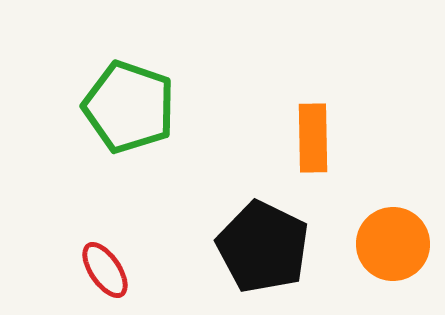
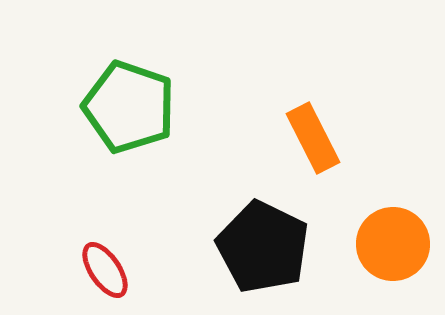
orange rectangle: rotated 26 degrees counterclockwise
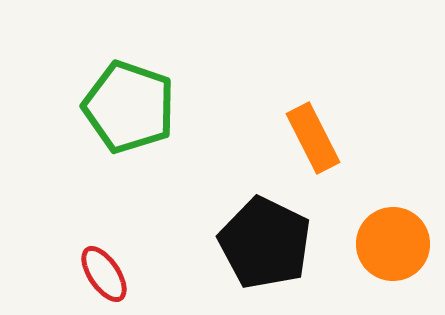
black pentagon: moved 2 px right, 4 px up
red ellipse: moved 1 px left, 4 px down
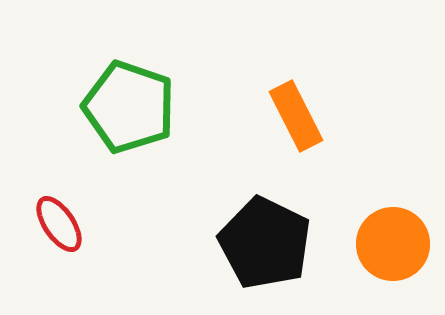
orange rectangle: moved 17 px left, 22 px up
red ellipse: moved 45 px left, 50 px up
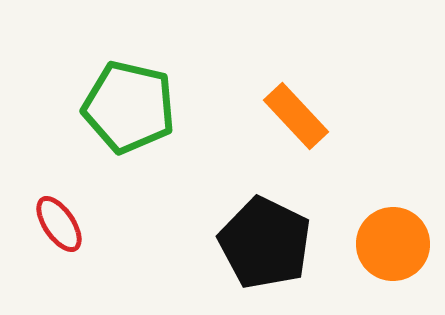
green pentagon: rotated 6 degrees counterclockwise
orange rectangle: rotated 16 degrees counterclockwise
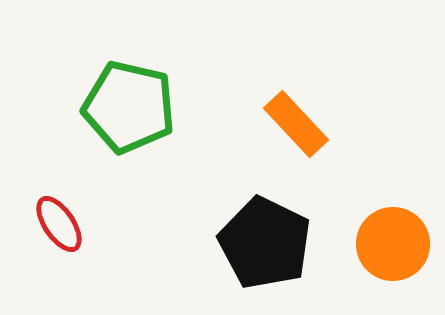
orange rectangle: moved 8 px down
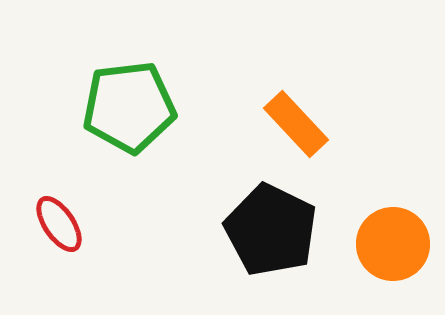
green pentagon: rotated 20 degrees counterclockwise
black pentagon: moved 6 px right, 13 px up
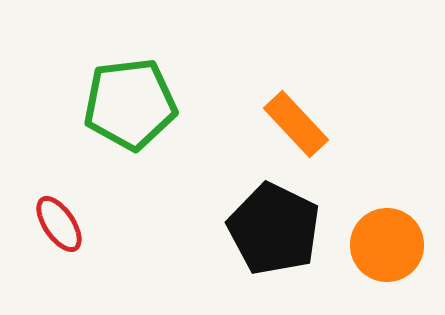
green pentagon: moved 1 px right, 3 px up
black pentagon: moved 3 px right, 1 px up
orange circle: moved 6 px left, 1 px down
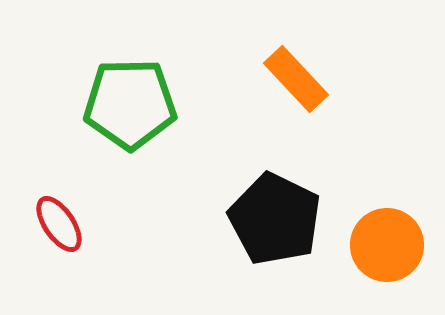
green pentagon: rotated 6 degrees clockwise
orange rectangle: moved 45 px up
black pentagon: moved 1 px right, 10 px up
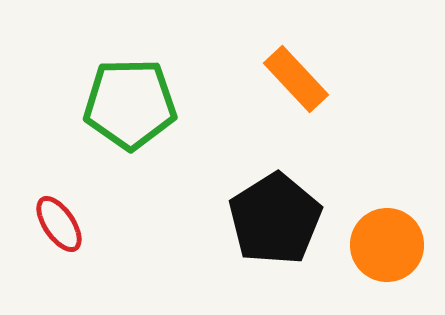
black pentagon: rotated 14 degrees clockwise
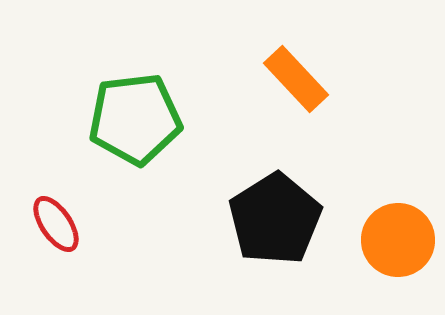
green pentagon: moved 5 px right, 15 px down; rotated 6 degrees counterclockwise
red ellipse: moved 3 px left
orange circle: moved 11 px right, 5 px up
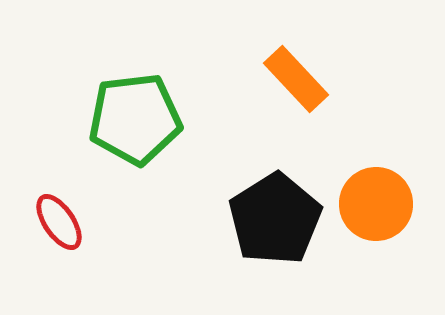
red ellipse: moved 3 px right, 2 px up
orange circle: moved 22 px left, 36 px up
